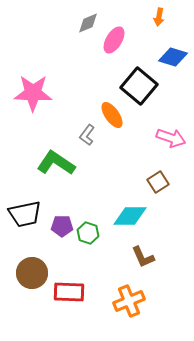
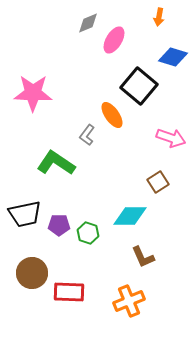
purple pentagon: moved 3 px left, 1 px up
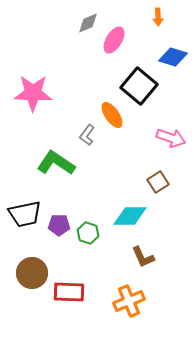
orange arrow: moved 1 px left; rotated 12 degrees counterclockwise
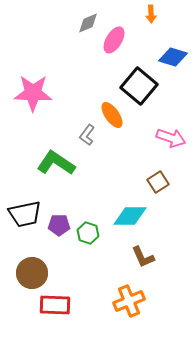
orange arrow: moved 7 px left, 3 px up
red rectangle: moved 14 px left, 13 px down
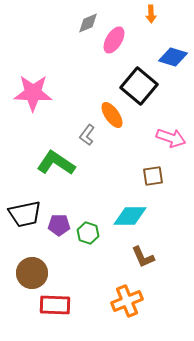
brown square: moved 5 px left, 6 px up; rotated 25 degrees clockwise
orange cross: moved 2 px left
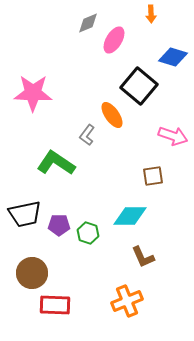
pink arrow: moved 2 px right, 2 px up
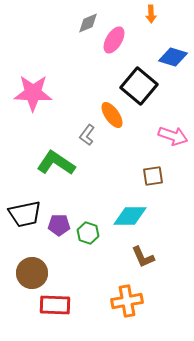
orange cross: rotated 12 degrees clockwise
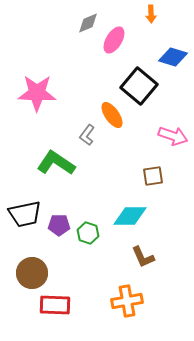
pink star: moved 4 px right
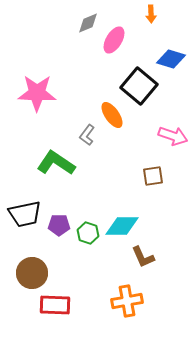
blue diamond: moved 2 px left, 2 px down
cyan diamond: moved 8 px left, 10 px down
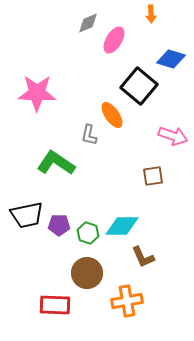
gray L-shape: moved 2 px right; rotated 25 degrees counterclockwise
black trapezoid: moved 2 px right, 1 px down
brown circle: moved 55 px right
